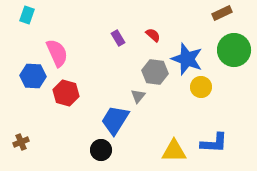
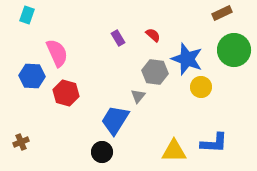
blue hexagon: moved 1 px left
black circle: moved 1 px right, 2 px down
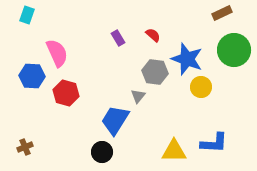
brown cross: moved 4 px right, 5 px down
